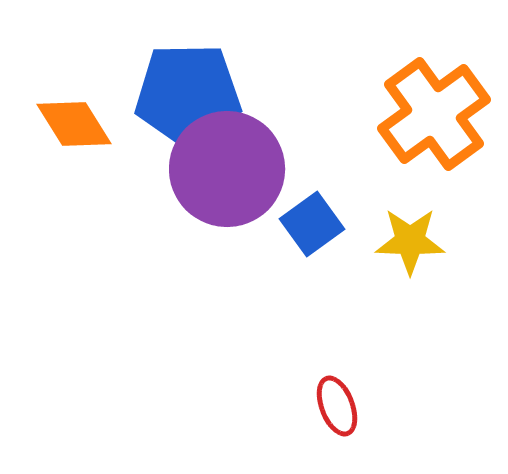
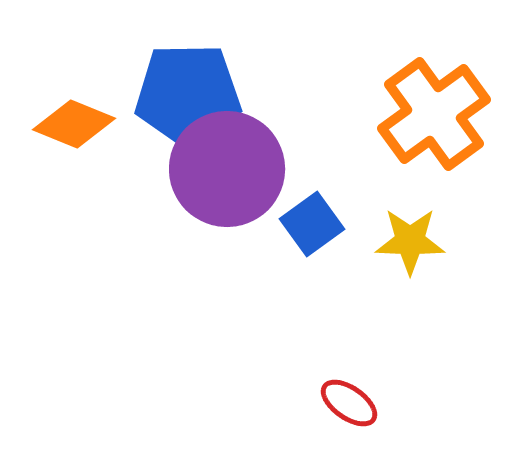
orange diamond: rotated 36 degrees counterclockwise
red ellipse: moved 12 px right, 3 px up; rotated 34 degrees counterclockwise
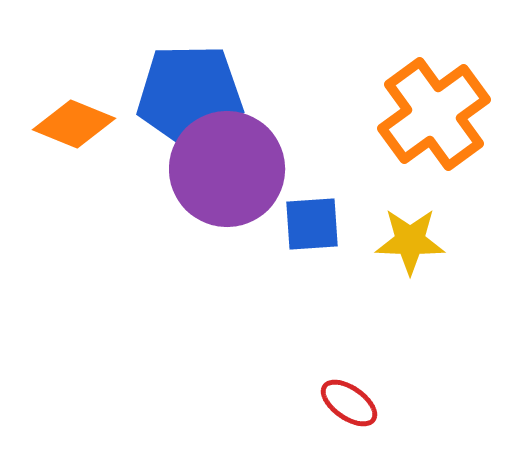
blue pentagon: moved 2 px right, 1 px down
blue square: rotated 32 degrees clockwise
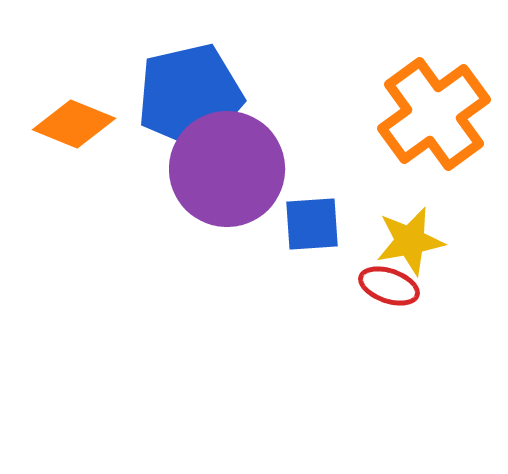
blue pentagon: rotated 12 degrees counterclockwise
yellow star: rotated 12 degrees counterclockwise
red ellipse: moved 40 px right, 117 px up; rotated 16 degrees counterclockwise
